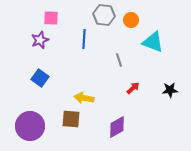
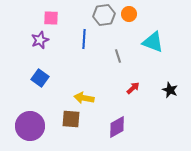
gray hexagon: rotated 15 degrees counterclockwise
orange circle: moved 2 px left, 6 px up
gray line: moved 1 px left, 4 px up
black star: rotated 28 degrees clockwise
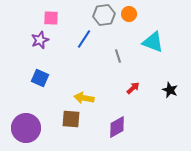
blue line: rotated 30 degrees clockwise
blue square: rotated 12 degrees counterclockwise
purple circle: moved 4 px left, 2 px down
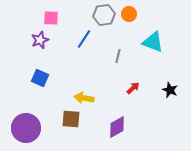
gray line: rotated 32 degrees clockwise
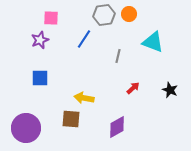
blue square: rotated 24 degrees counterclockwise
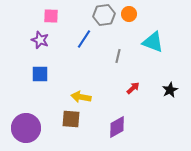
pink square: moved 2 px up
purple star: rotated 30 degrees counterclockwise
blue square: moved 4 px up
black star: rotated 21 degrees clockwise
yellow arrow: moved 3 px left, 1 px up
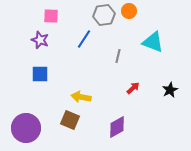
orange circle: moved 3 px up
brown square: moved 1 px left, 1 px down; rotated 18 degrees clockwise
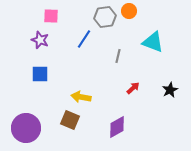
gray hexagon: moved 1 px right, 2 px down
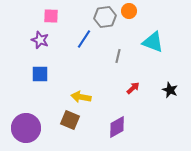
black star: rotated 21 degrees counterclockwise
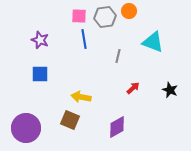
pink square: moved 28 px right
blue line: rotated 42 degrees counterclockwise
